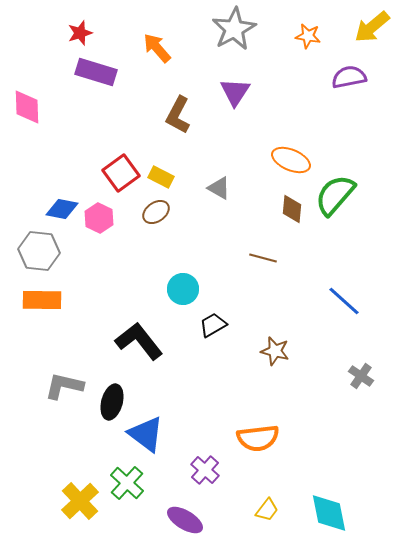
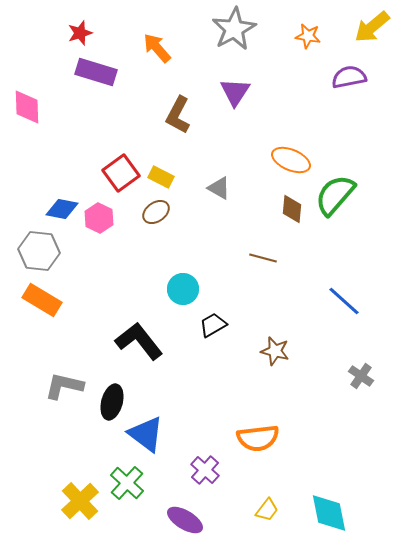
orange rectangle: rotated 30 degrees clockwise
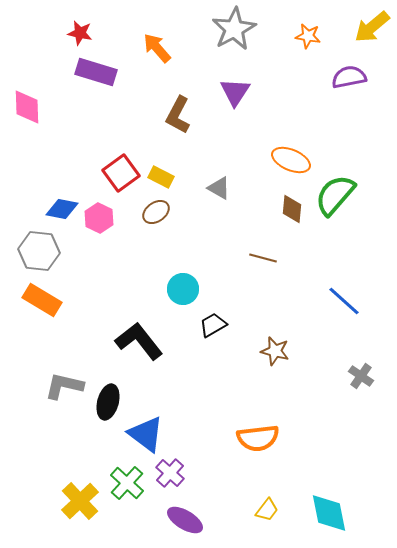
red star: rotated 30 degrees clockwise
black ellipse: moved 4 px left
purple cross: moved 35 px left, 3 px down
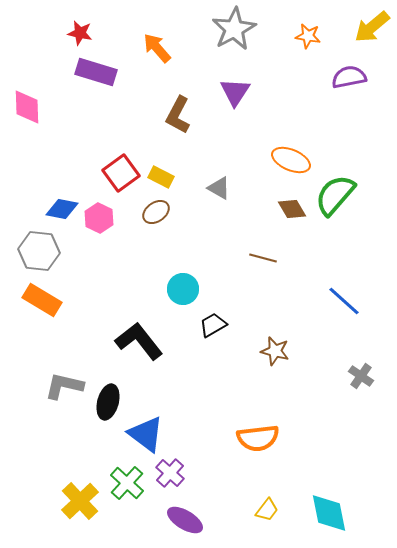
brown diamond: rotated 36 degrees counterclockwise
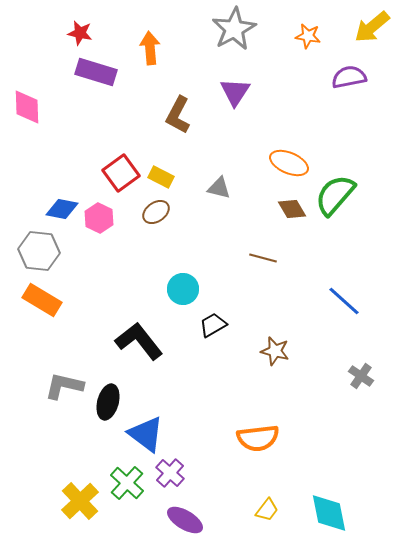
orange arrow: moved 7 px left; rotated 36 degrees clockwise
orange ellipse: moved 2 px left, 3 px down
gray triangle: rotated 15 degrees counterclockwise
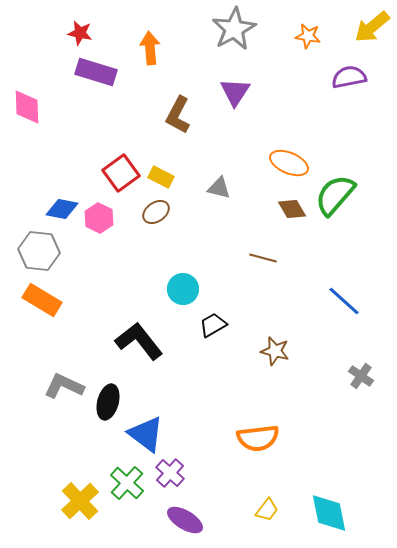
gray L-shape: rotated 12 degrees clockwise
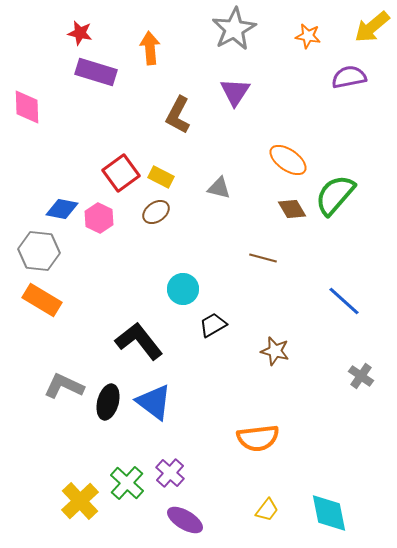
orange ellipse: moved 1 px left, 3 px up; rotated 12 degrees clockwise
blue triangle: moved 8 px right, 32 px up
